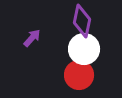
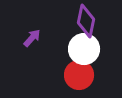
purple diamond: moved 4 px right
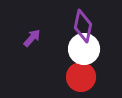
purple diamond: moved 3 px left, 5 px down
red circle: moved 2 px right, 2 px down
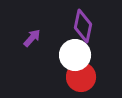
white circle: moved 9 px left, 6 px down
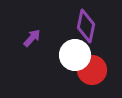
purple diamond: moved 3 px right
red circle: moved 11 px right, 7 px up
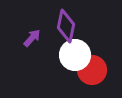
purple diamond: moved 20 px left
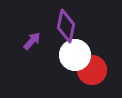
purple arrow: moved 3 px down
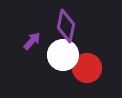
white circle: moved 12 px left
red circle: moved 5 px left, 2 px up
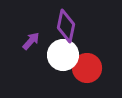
purple arrow: moved 1 px left
